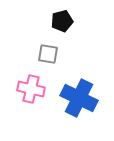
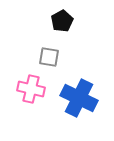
black pentagon: rotated 15 degrees counterclockwise
gray square: moved 1 px right, 3 px down
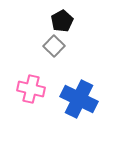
gray square: moved 5 px right, 11 px up; rotated 35 degrees clockwise
blue cross: moved 1 px down
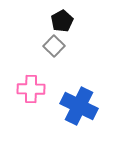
pink cross: rotated 12 degrees counterclockwise
blue cross: moved 7 px down
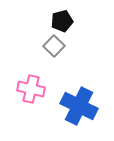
black pentagon: rotated 15 degrees clockwise
pink cross: rotated 12 degrees clockwise
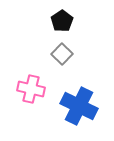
black pentagon: rotated 20 degrees counterclockwise
gray square: moved 8 px right, 8 px down
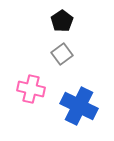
gray square: rotated 10 degrees clockwise
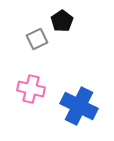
gray square: moved 25 px left, 15 px up; rotated 10 degrees clockwise
